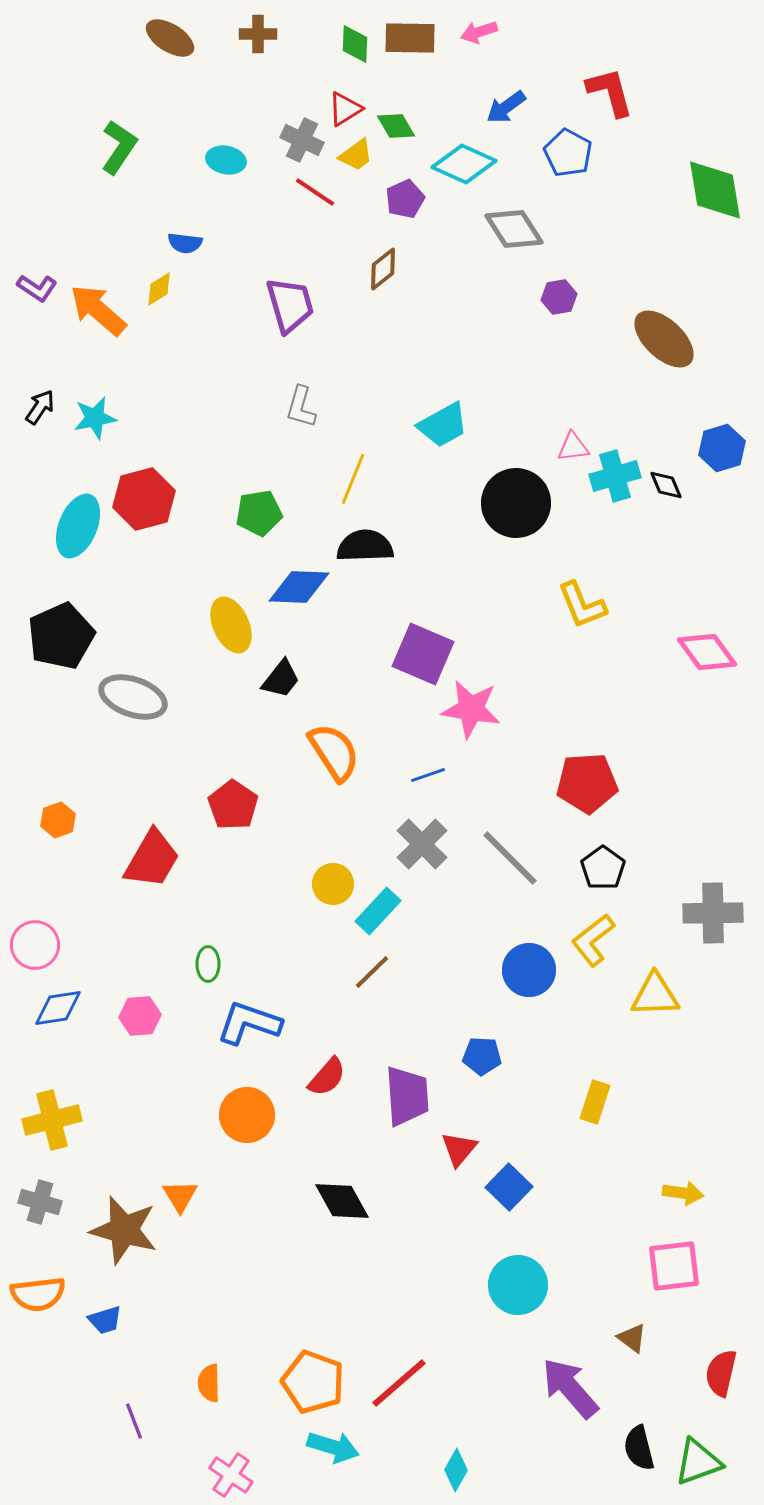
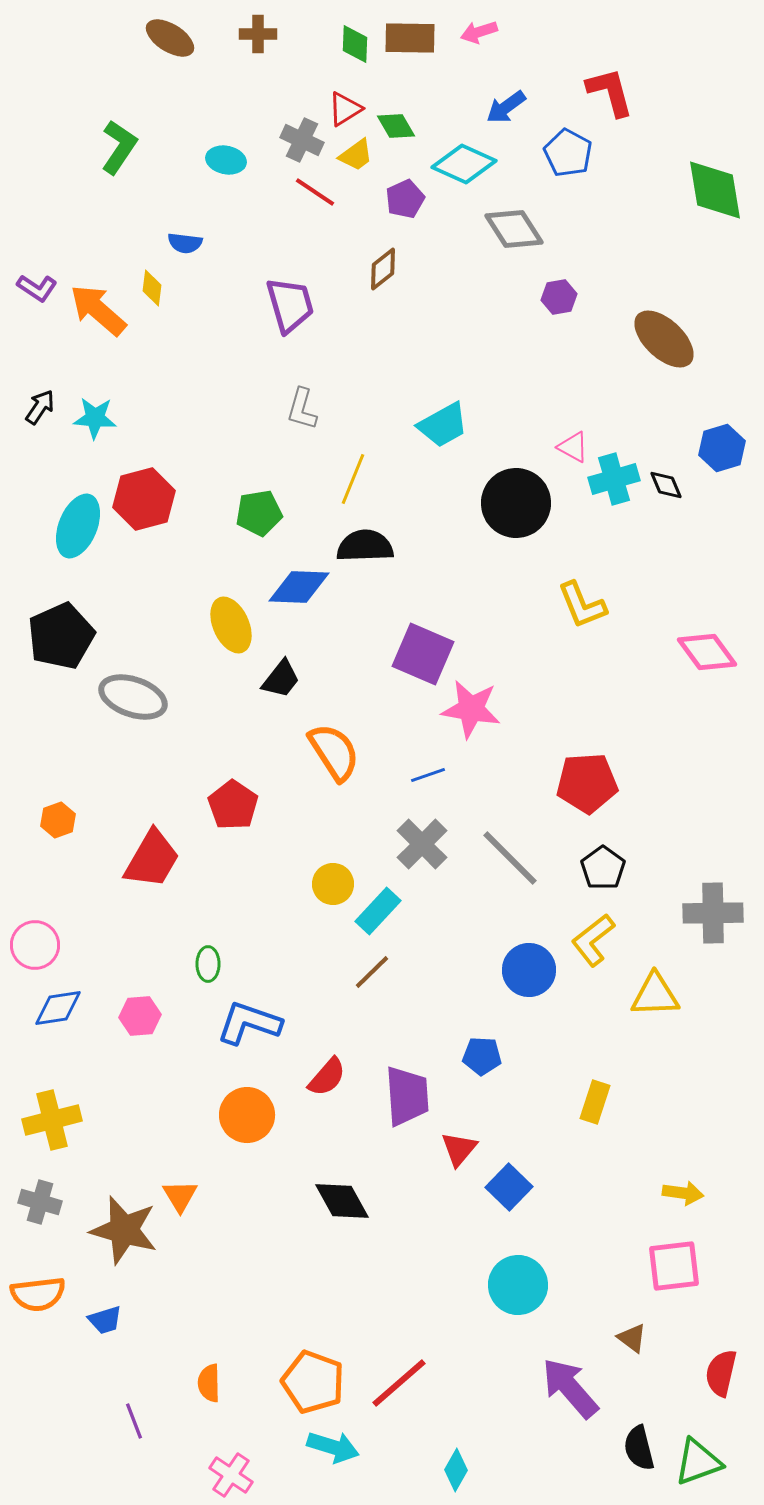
yellow diamond at (159, 289): moved 7 px left, 1 px up; rotated 51 degrees counterclockwise
gray L-shape at (301, 407): moved 1 px right, 2 px down
cyan star at (95, 418): rotated 15 degrees clockwise
pink triangle at (573, 447): rotated 36 degrees clockwise
cyan cross at (615, 476): moved 1 px left, 3 px down
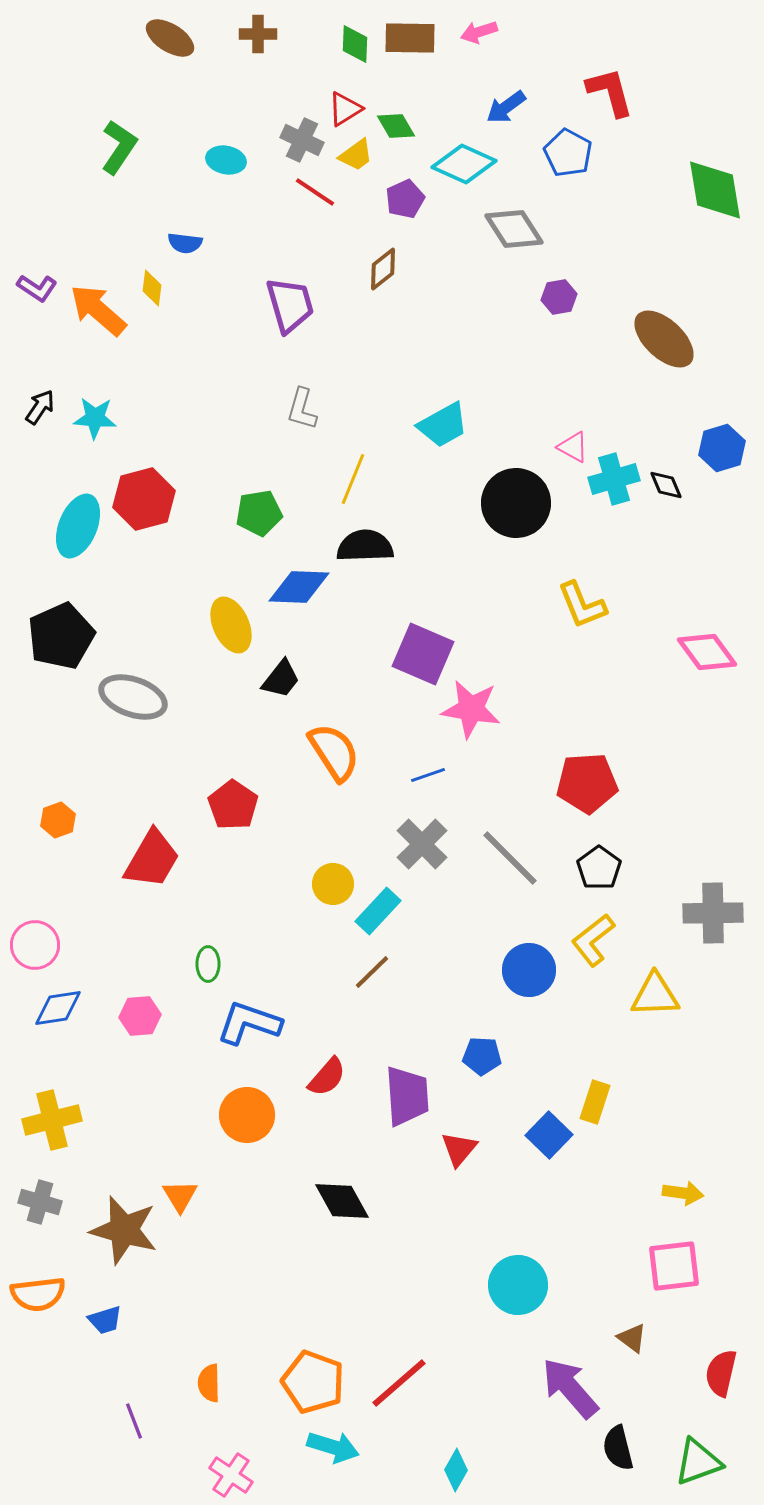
black pentagon at (603, 868): moved 4 px left
blue square at (509, 1187): moved 40 px right, 52 px up
black semicircle at (639, 1448): moved 21 px left
